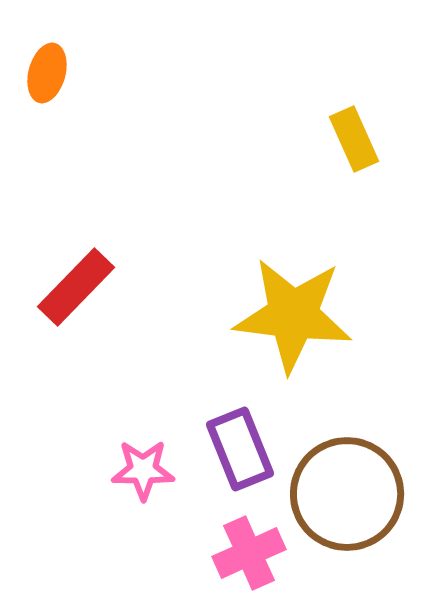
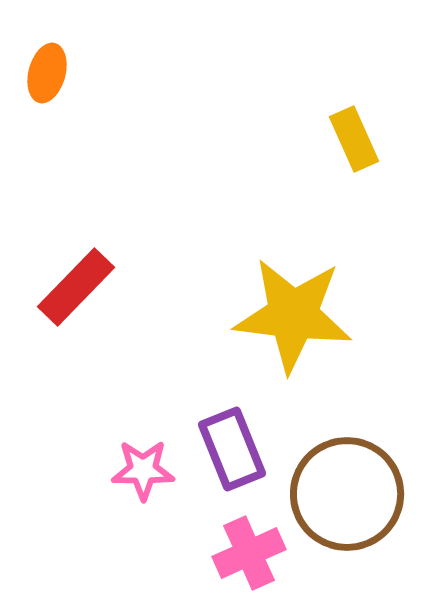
purple rectangle: moved 8 px left
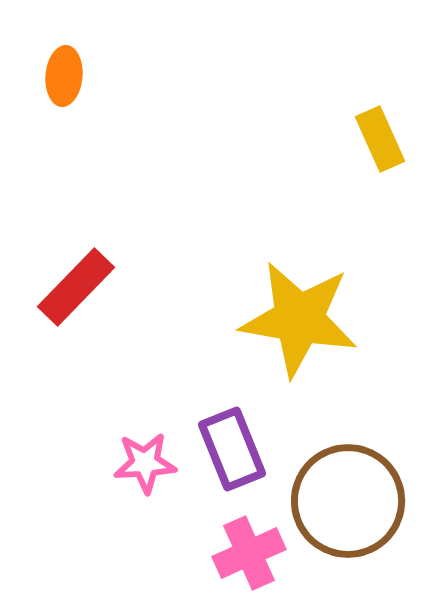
orange ellipse: moved 17 px right, 3 px down; rotated 10 degrees counterclockwise
yellow rectangle: moved 26 px right
yellow star: moved 6 px right, 4 px down; rotated 3 degrees clockwise
pink star: moved 2 px right, 7 px up; rotated 4 degrees counterclockwise
brown circle: moved 1 px right, 7 px down
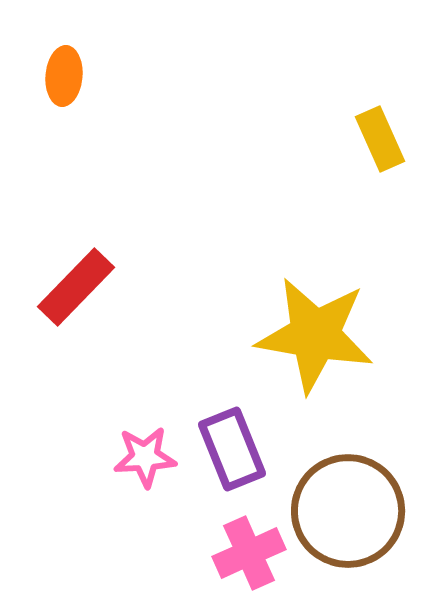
yellow star: moved 16 px right, 16 px down
pink star: moved 6 px up
brown circle: moved 10 px down
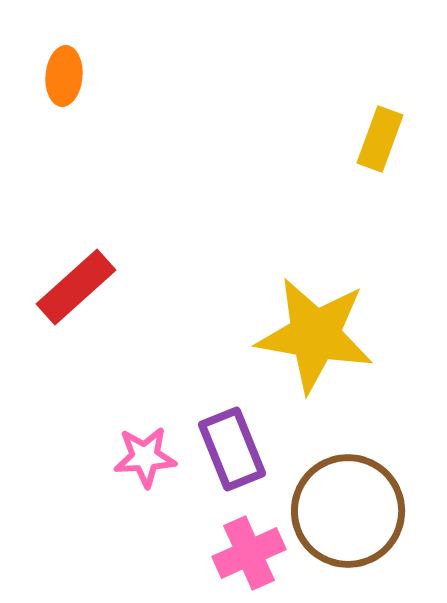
yellow rectangle: rotated 44 degrees clockwise
red rectangle: rotated 4 degrees clockwise
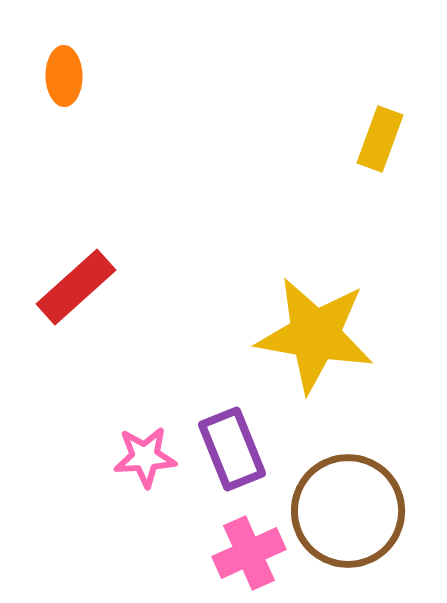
orange ellipse: rotated 6 degrees counterclockwise
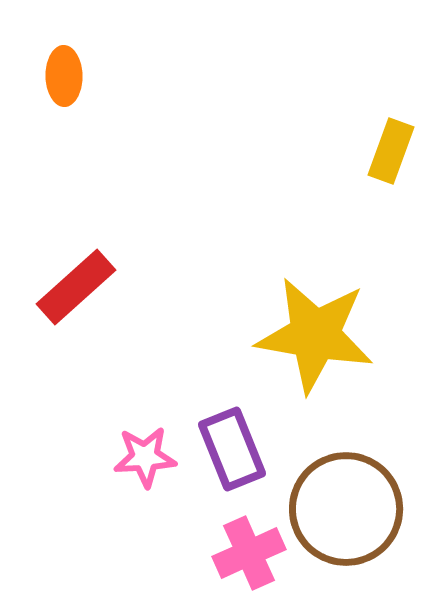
yellow rectangle: moved 11 px right, 12 px down
brown circle: moved 2 px left, 2 px up
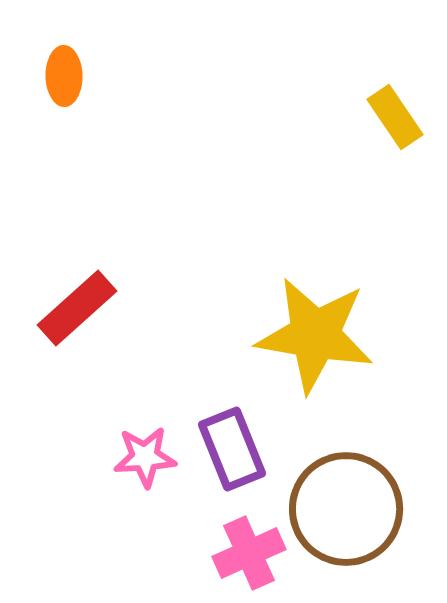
yellow rectangle: moved 4 px right, 34 px up; rotated 54 degrees counterclockwise
red rectangle: moved 1 px right, 21 px down
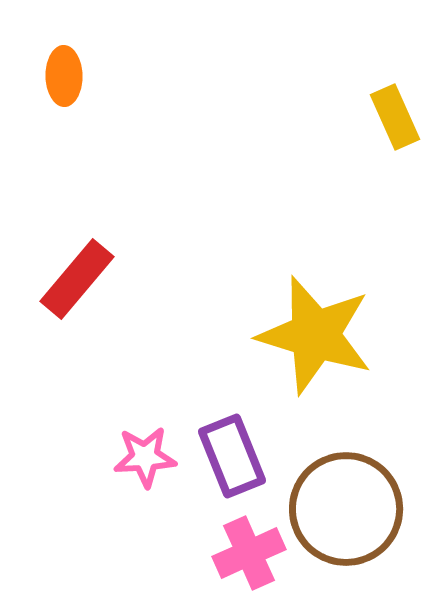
yellow rectangle: rotated 10 degrees clockwise
red rectangle: moved 29 px up; rotated 8 degrees counterclockwise
yellow star: rotated 7 degrees clockwise
purple rectangle: moved 7 px down
